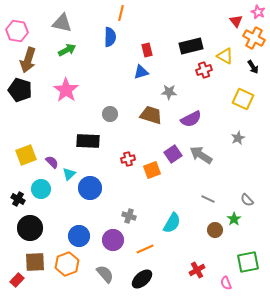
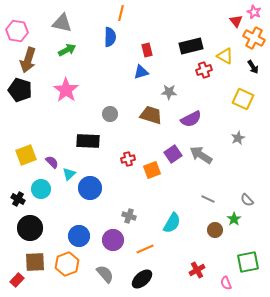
pink star at (258, 12): moved 4 px left
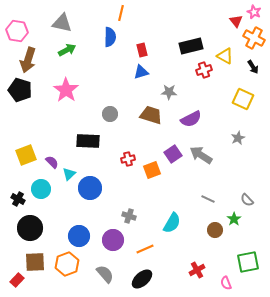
red rectangle at (147, 50): moved 5 px left
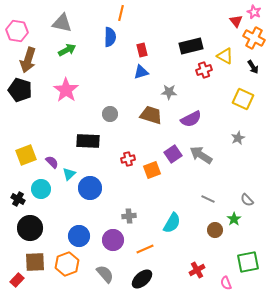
gray cross at (129, 216): rotated 24 degrees counterclockwise
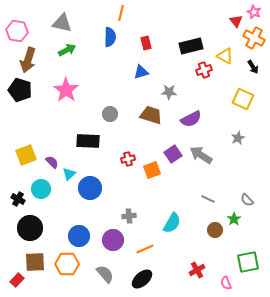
red rectangle at (142, 50): moved 4 px right, 7 px up
orange hexagon at (67, 264): rotated 20 degrees clockwise
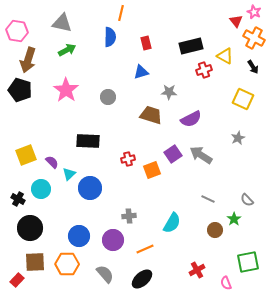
gray circle at (110, 114): moved 2 px left, 17 px up
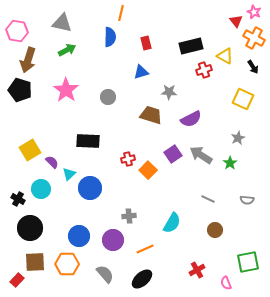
yellow square at (26, 155): moved 4 px right, 5 px up; rotated 10 degrees counterclockwise
orange square at (152, 170): moved 4 px left; rotated 24 degrees counterclockwise
gray semicircle at (247, 200): rotated 40 degrees counterclockwise
green star at (234, 219): moved 4 px left, 56 px up
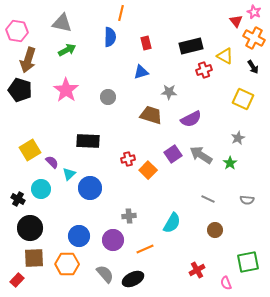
brown square at (35, 262): moved 1 px left, 4 px up
black ellipse at (142, 279): moved 9 px left; rotated 15 degrees clockwise
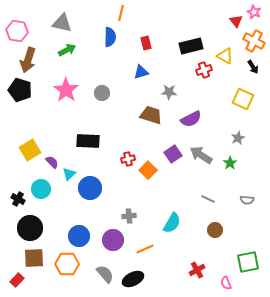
orange cross at (254, 38): moved 3 px down
gray circle at (108, 97): moved 6 px left, 4 px up
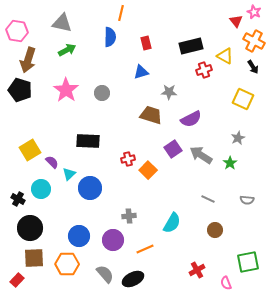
purple square at (173, 154): moved 5 px up
